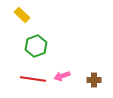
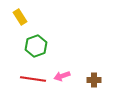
yellow rectangle: moved 2 px left, 2 px down; rotated 14 degrees clockwise
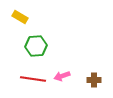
yellow rectangle: rotated 28 degrees counterclockwise
green hexagon: rotated 15 degrees clockwise
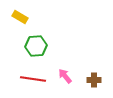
pink arrow: moved 3 px right; rotated 70 degrees clockwise
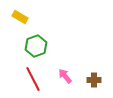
green hexagon: rotated 15 degrees counterclockwise
red line: rotated 55 degrees clockwise
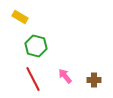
green hexagon: rotated 25 degrees counterclockwise
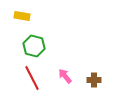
yellow rectangle: moved 2 px right, 1 px up; rotated 21 degrees counterclockwise
green hexagon: moved 2 px left
red line: moved 1 px left, 1 px up
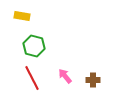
brown cross: moved 1 px left
